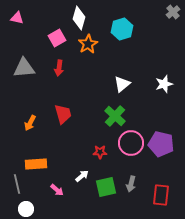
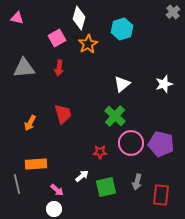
gray arrow: moved 6 px right, 2 px up
white circle: moved 28 px right
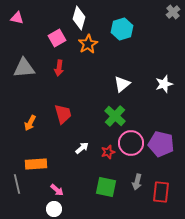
red star: moved 8 px right; rotated 16 degrees counterclockwise
white arrow: moved 28 px up
green square: rotated 25 degrees clockwise
red rectangle: moved 3 px up
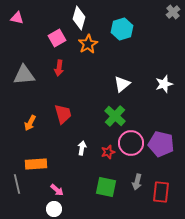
gray triangle: moved 7 px down
white arrow: rotated 40 degrees counterclockwise
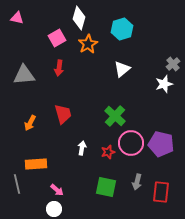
gray cross: moved 52 px down
white triangle: moved 15 px up
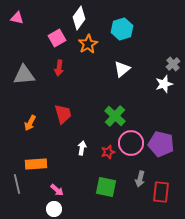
white diamond: rotated 20 degrees clockwise
gray arrow: moved 3 px right, 3 px up
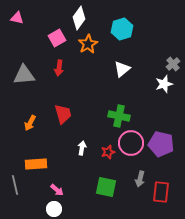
green cross: moved 4 px right; rotated 30 degrees counterclockwise
gray line: moved 2 px left, 1 px down
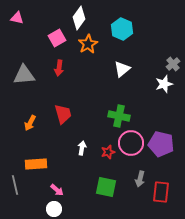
cyan hexagon: rotated 20 degrees counterclockwise
